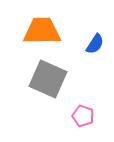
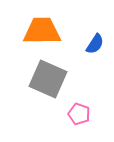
pink pentagon: moved 4 px left, 2 px up
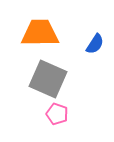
orange trapezoid: moved 2 px left, 2 px down
pink pentagon: moved 22 px left
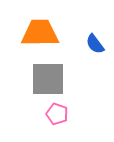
blue semicircle: rotated 110 degrees clockwise
gray square: rotated 24 degrees counterclockwise
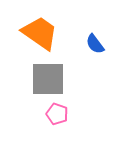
orange trapezoid: rotated 36 degrees clockwise
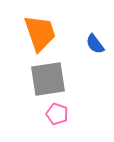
orange trapezoid: rotated 36 degrees clockwise
gray square: rotated 9 degrees counterclockwise
